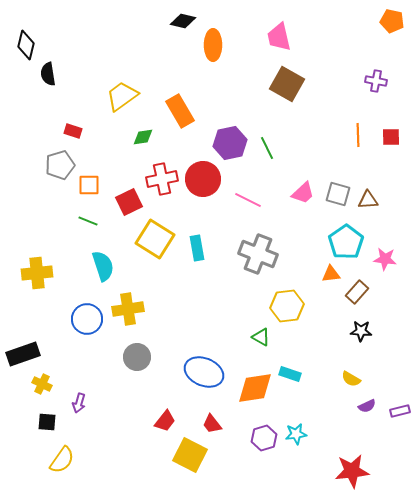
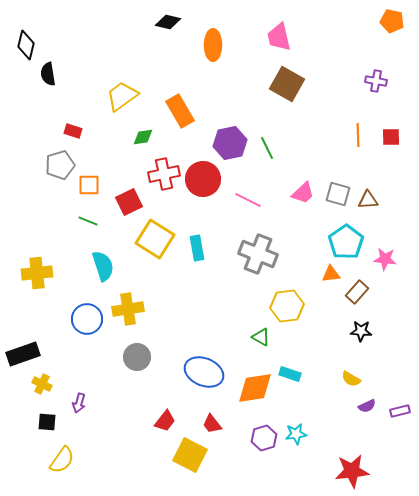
black diamond at (183, 21): moved 15 px left, 1 px down
red cross at (162, 179): moved 2 px right, 5 px up
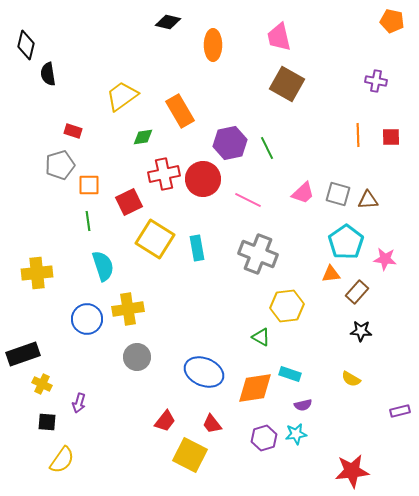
green line at (88, 221): rotated 60 degrees clockwise
purple semicircle at (367, 406): moved 64 px left, 1 px up; rotated 12 degrees clockwise
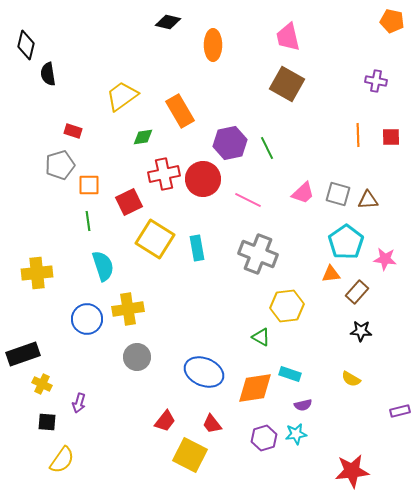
pink trapezoid at (279, 37): moved 9 px right
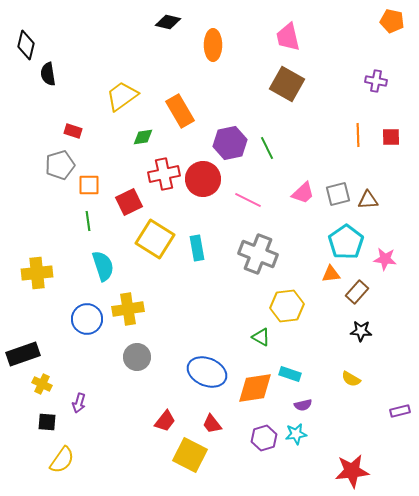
gray square at (338, 194): rotated 30 degrees counterclockwise
blue ellipse at (204, 372): moved 3 px right
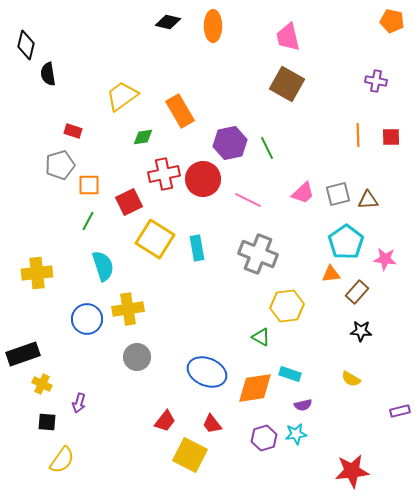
orange ellipse at (213, 45): moved 19 px up
green line at (88, 221): rotated 36 degrees clockwise
